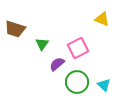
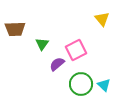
yellow triangle: rotated 28 degrees clockwise
brown trapezoid: rotated 20 degrees counterclockwise
pink square: moved 2 px left, 2 px down
green circle: moved 4 px right, 2 px down
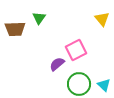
green triangle: moved 3 px left, 26 px up
green circle: moved 2 px left
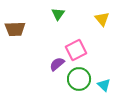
green triangle: moved 19 px right, 4 px up
green circle: moved 5 px up
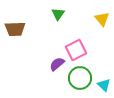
green circle: moved 1 px right, 1 px up
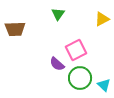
yellow triangle: rotated 42 degrees clockwise
purple semicircle: rotated 98 degrees counterclockwise
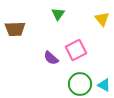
yellow triangle: rotated 42 degrees counterclockwise
purple semicircle: moved 6 px left, 6 px up
green circle: moved 6 px down
cyan triangle: rotated 16 degrees counterclockwise
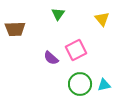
cyan triangle: rotated 40 degrees counterclockwise
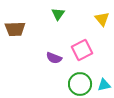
pink square: moved 6 px right
purple semicircle: moved 3 px right; rotated 21 degrees counterclockwise
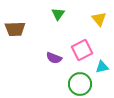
yellow triangle: moved 3 px left
cyan triangle: moved 2 px left, 18 px up
